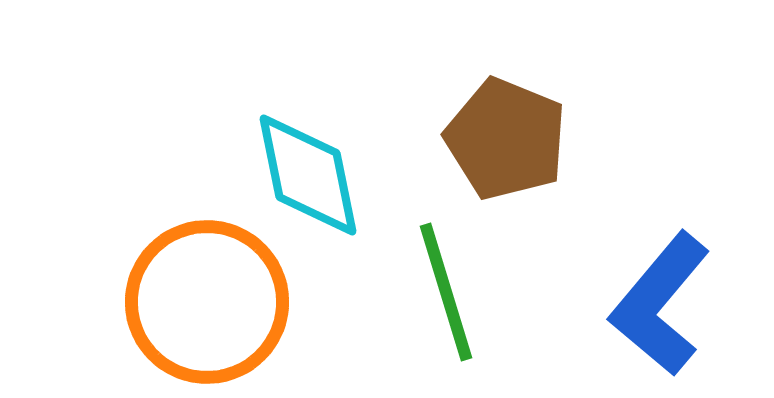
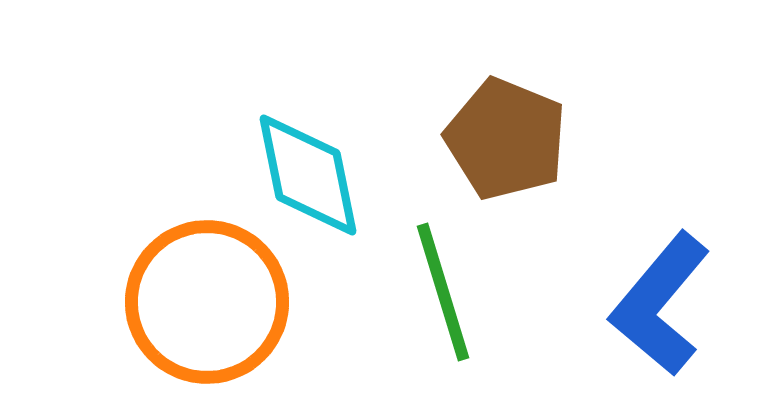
green line: moved 3 px left
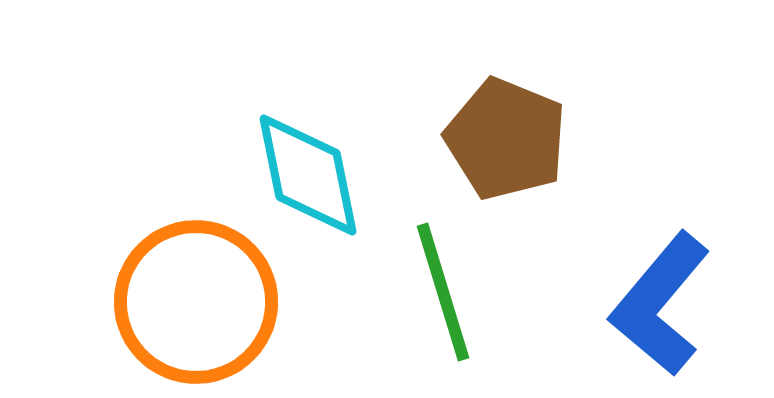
orange circle: moved 11 px left
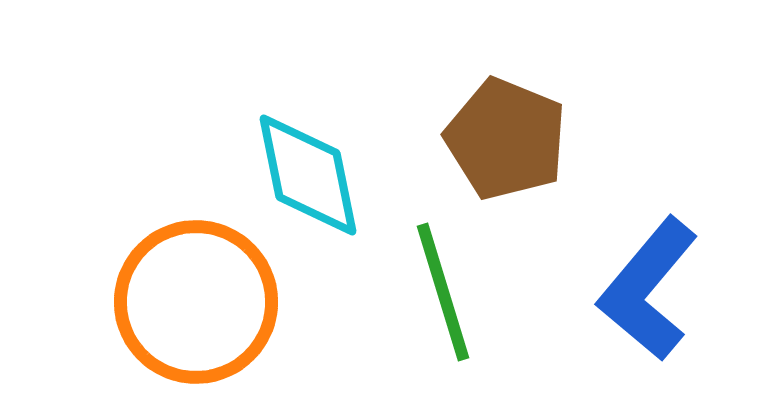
blue L-shape: moved 12 px left, 15 px up
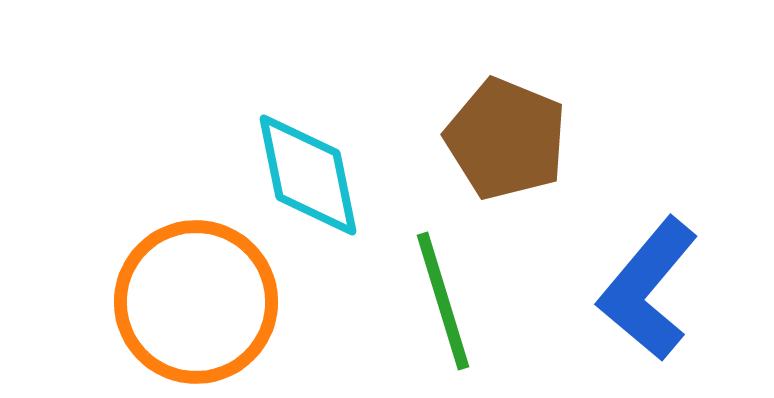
green line: moved 9 px down
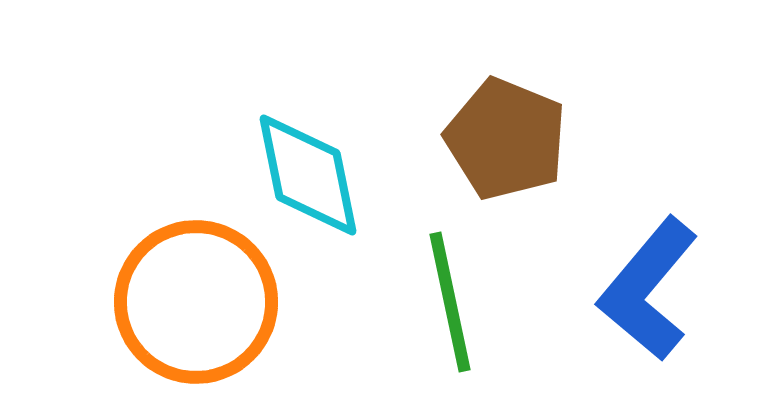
green line: moved 7 px right, 1 px down; rotated 5 degrees clockwise
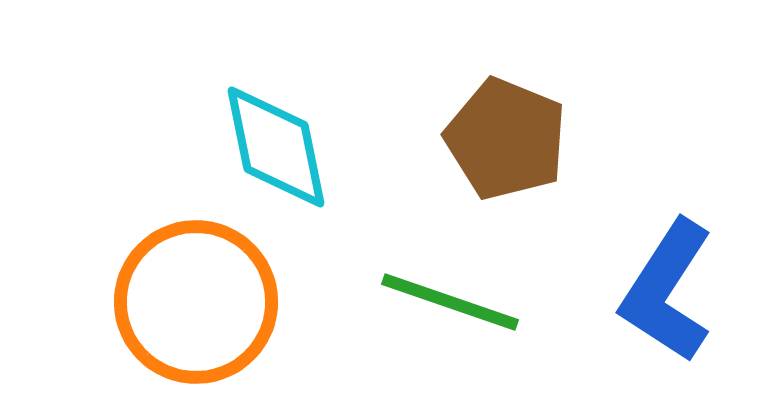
cyan diamond: moved 32 px left, 28 px up
blue L-shape: moved 19 px right, 2 px down; rotated 7 degrees counterclockwise
green line: rotated 59 degrees counterclockwise
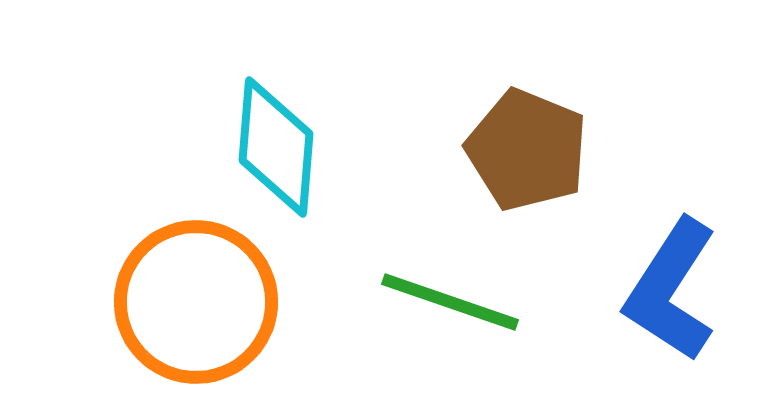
brown pentagon: moved 21 px right, 11 px down
cyan diamond: rotated 16 degrees clockwise
blue L-shape: moved 4 px right, 1 px up
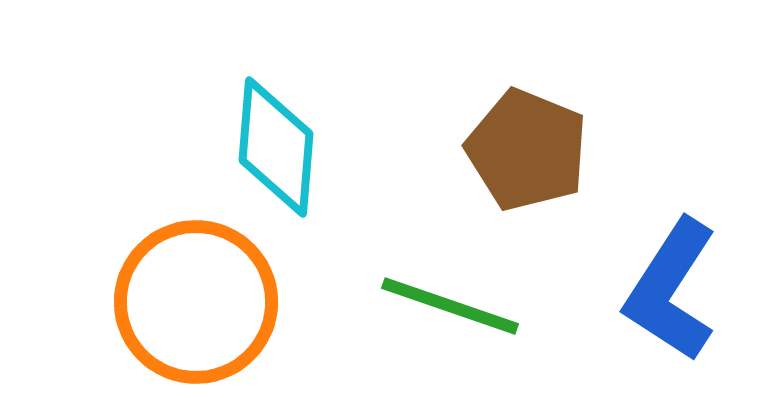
green line: moved 4 px down
